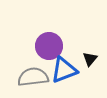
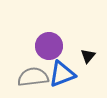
black triangle: moved 2 px left, 3 px up
blue triangle: moved 2 px left, 4 px down
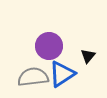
blue triangle: rotated 12 degrees counterclockwise
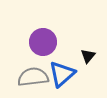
purple circle: moved 6 px left, 4 px up
blue triangle: rotated 8 degrees counterclockwise
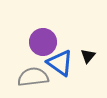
blue triangle: moved 2 px left, 11 px up; rotated 44 degrees counterclockwise
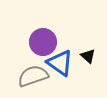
black triangle: rotated 28 degrees counterclockwise
gray semicircle: moved 1 px up; rotated 12 degrees counterclockwise
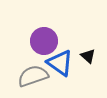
purple circle: moved 1 px right, 1 px up
